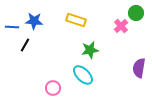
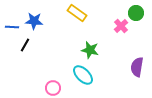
yellow rectangle: moved 1 px right, 7 px up; rotated 18 degrees clockwise
green star: rotated 24 degrees clockwise
purple semicircle: moved 2 px left, 1 px up
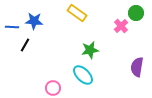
green star: rotated 24 degrees counterclockwise
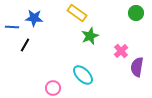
blue star: moved 3 px up
pink cross: moved 25 px down
green star: moved 14 px up; rotated 12 degrees counterclockwise
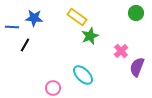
yellow rectangle: moved 4 px down
purple semicircle: rotated 12 degrees clockwise
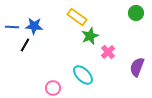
blue star: moved 8 px down
pink cross: moved 13 px left, 1 px down
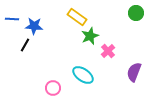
blue line: moved 8 px up
pink cross: moved 1 px up
purple semicircle: moved 3 px left, 5 px down
cyan ellipse: rotated 10 degrees counterclockwise
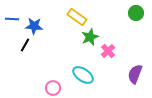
green star: moved 1 px down
purple semicircle: moved 1 px right, 2 px down
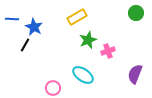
yellow rectangle: rotated 66 degrees counterclockwise
blue star: moved 1 px down; rotated 24 degrees clockwise
green star: moved 2 px left, 3 px down
pink cross: rotated 24 degrees clockwise
